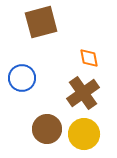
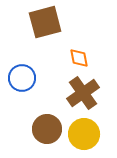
brown square: moved 4 px right
orange diamond: moved 10 px left
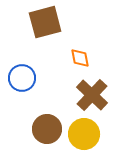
orange diamond: moved 1 px right
brown cross: moved 9 px right, 2 px down; rotated 12 degrees counterclockwise
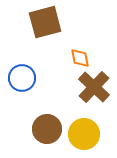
brown cross: moved 2 px right, 8 px up
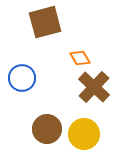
orange diamond: rotated 20 degrees counterclockwise
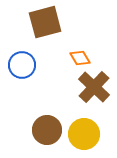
blue circle: moved 13 px up
brown circle: moved 1 px down
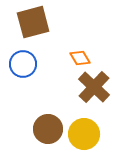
brown square: moved 12 px left
blue circle: moved 1 px right, 1 px up
brown circle: moved 1 px right, 1 px up
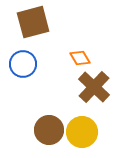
brown circle: moved 1 px right, 1 px down
yellow circle: moved 2 px left, 2 px up
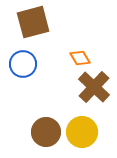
brown circle: moved 3 px left, 2 px down
